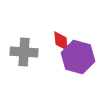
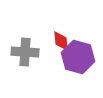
gray cross: moved 1 px right
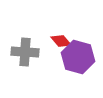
red diamond: rotated 35 degrees counterclockwise
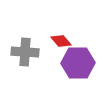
purple hexagon: moved 6 px down; rotated 16 degrees counterclockwise
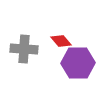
gray cross: moved 1 px left, 3 px up
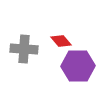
purple hexagon: moved 3 px down
